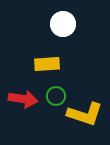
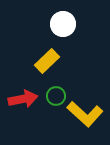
yellow rectangle: moved 3 px up; rotated 40 degrees counterclockwise
red arrow: rotated 20 degrees counterclockwise
yellow L-shape: rotated 24 degrees clockwise
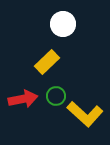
yellow rectangle: moved 1 px down
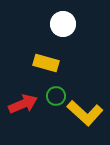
yellow rectangle: moved 1 px left, 1 px down; rotated 60 degrees clockwise
red arrow: moved 5 px down; rotated 12 degrees counterclockwise
yellow L-shape: moved 1 px up
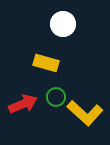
green circle: moved 1 px down
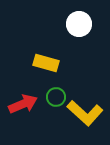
white circle: moved 16 px right
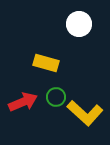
red arrow: moved 2 px up
